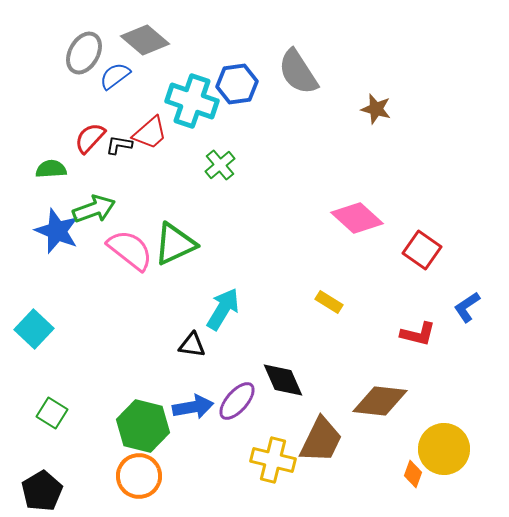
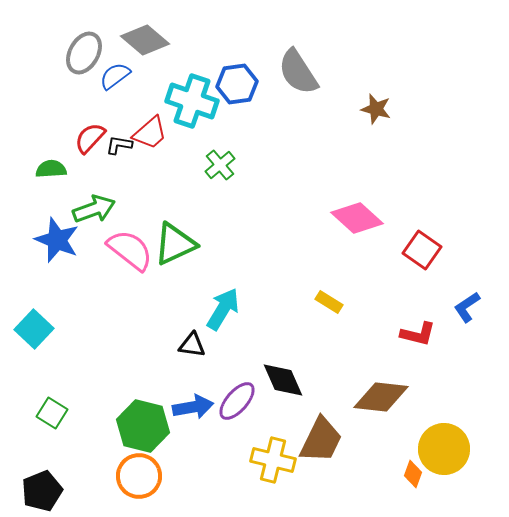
blue star: moved 9 px down
brown diamond: moved 1 px right, 4 px up
black pentagon: rotated 9 degrees clockwise
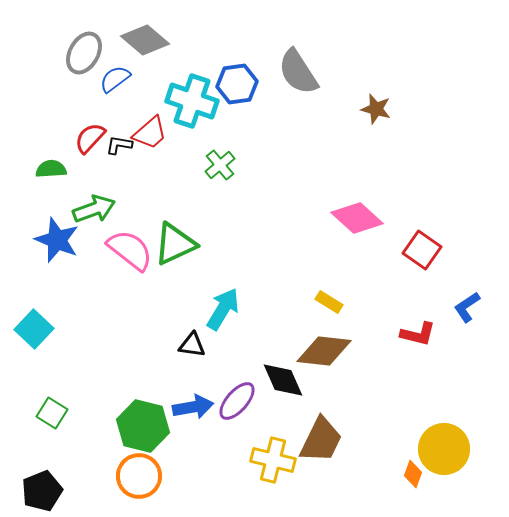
blue semicircle: moved 3 px down
brown diamond: moved 57 px left, 46 px up
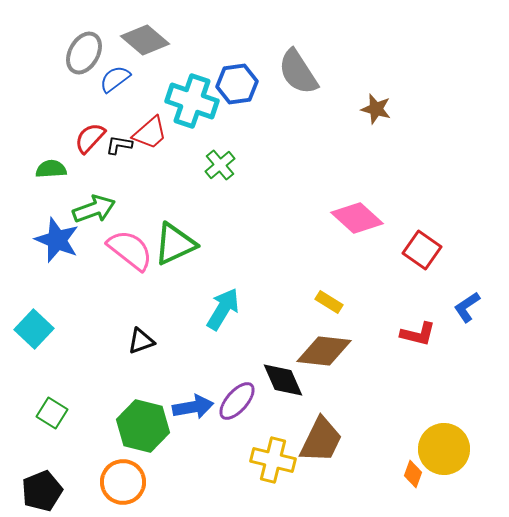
black triangle: moved 51 px left, 4 px up; rotated 28 degrees counterclockwise
orange circle: moved 16 px left, 6 px down
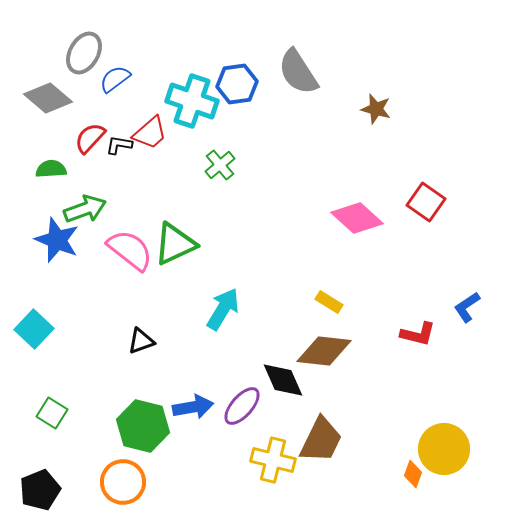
gray diamond: moved 97 px left, 58 px down
green arrow: moved 9 px left
red square: moved 4 px right, 48 px up
purple ellipse: moved 5 px right, 5 px down
black pentagon: moved 2 px left, 1 px up
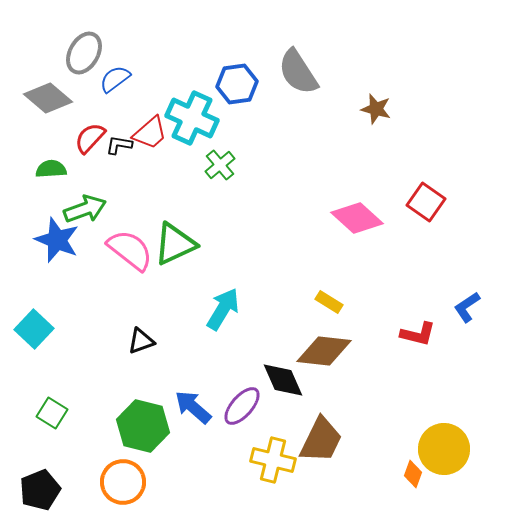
cyan cross: moved 17 px down; rotated 6 degrees clockwise
blue arrow: rotated 129 degrees counterclockwise
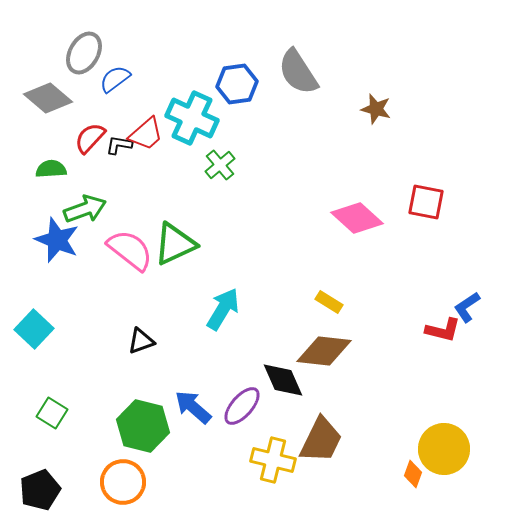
red trapezoid: moved 4 px left, 1 px down
red square: rotated 24 degrees counterclockwise
red L-shape: moved 25 px right, 4 px up
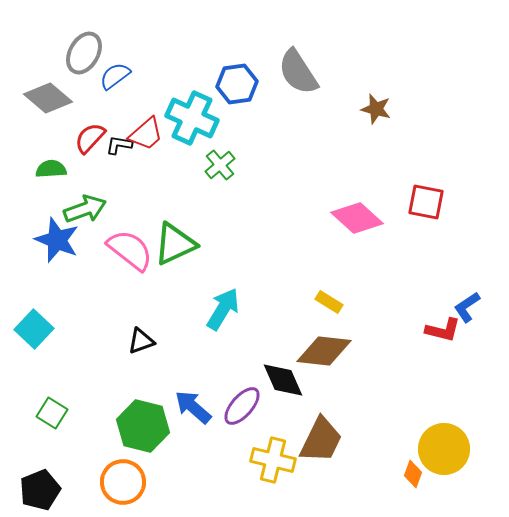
blue semicircle: moved 3 px up
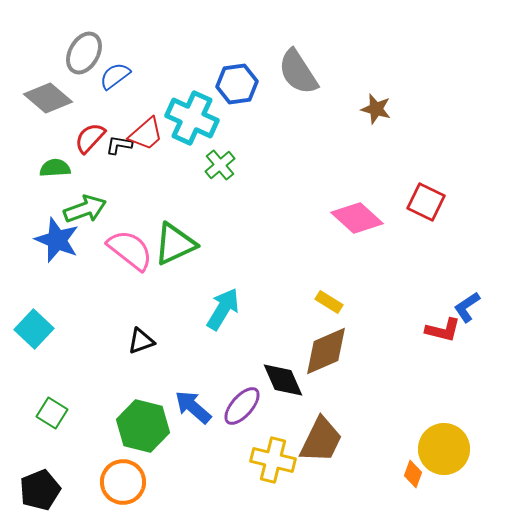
green semicircle: moved 4 px right, 1 px up
red square: rotated 15 degrees clockwise
brown diamond: moved 2 px right; rotated 30 degrees counterclockwise
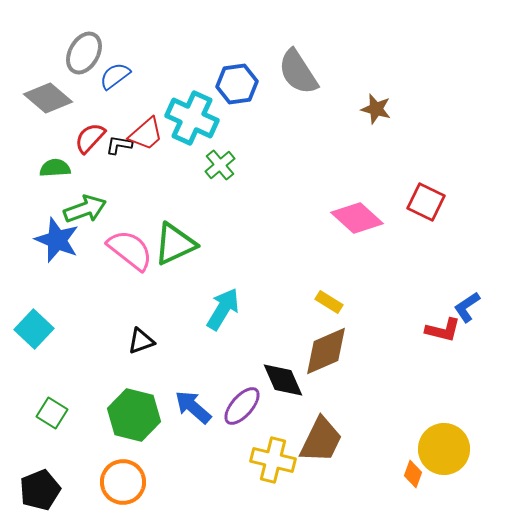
green hexagon: moved 9 px left, 11 px up
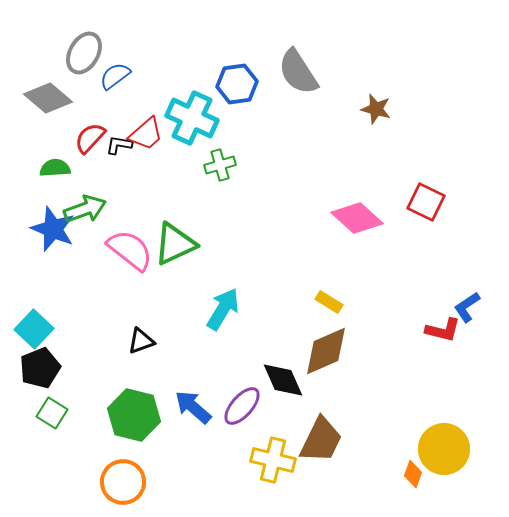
green cross: rotated 24 degrees clockwise
blue star: moved 4 px left, 11 px up
black pentagon: moved 122 px up
